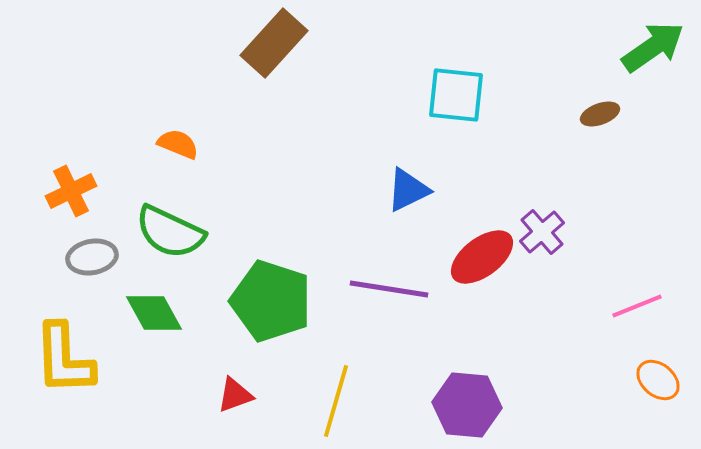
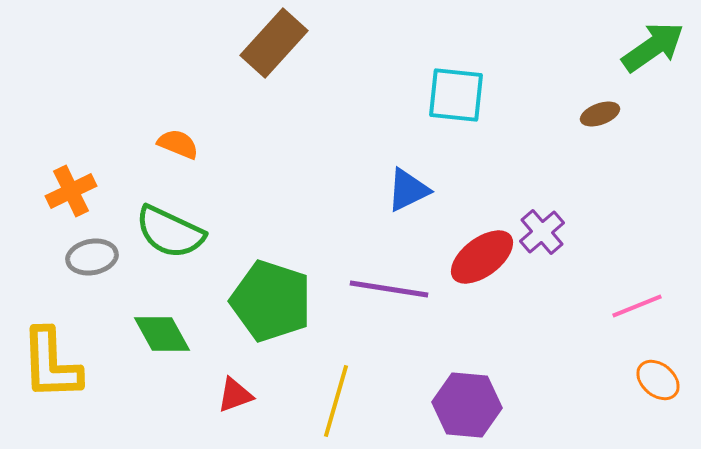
green diamond: moved 8 px right, 21 px down
yellow L-shape: moved 13 px left, 5 px down
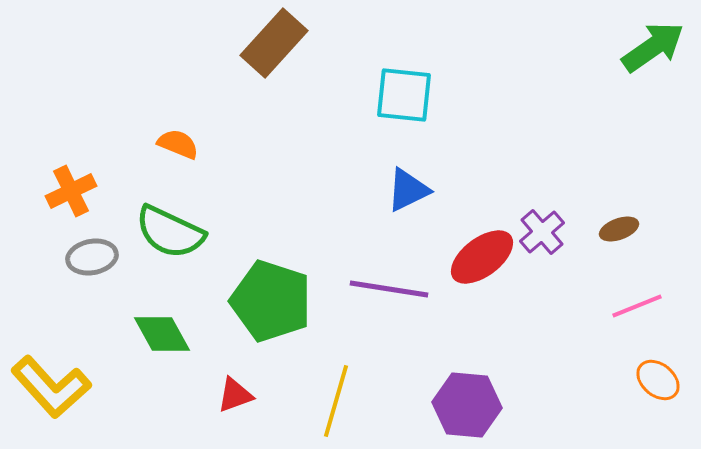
cyan square: moved 52 px left
brown ellipse: moved 19 px right, 115 px down
yellow L-shape: moved 23 px down; rotated 40 degrees counterclockwise
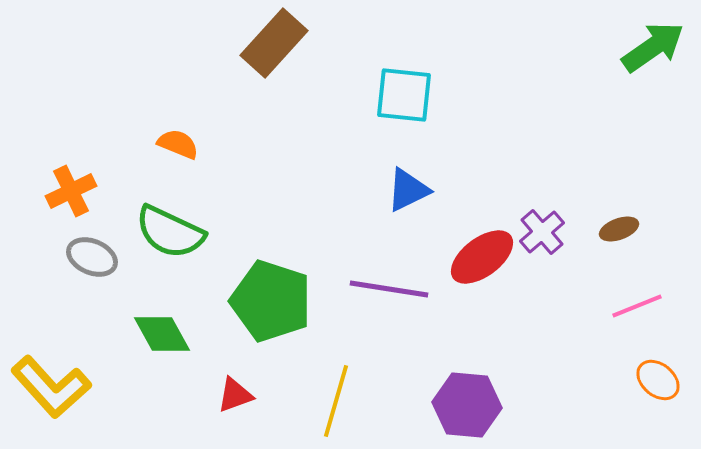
gray ellipse: rotated 33 degrees clockwise
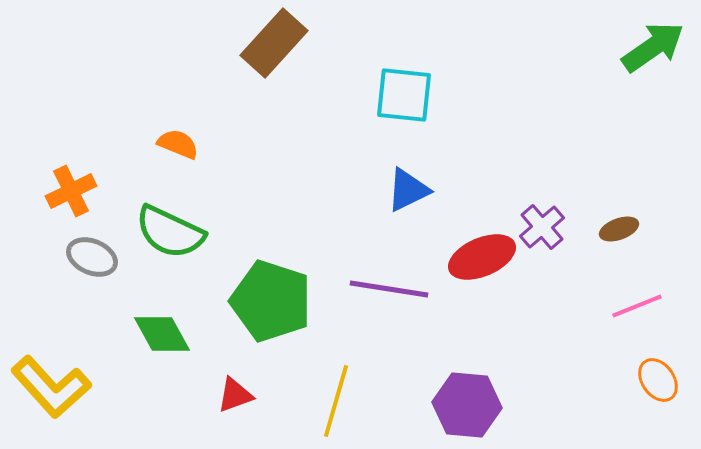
purple cross: moved 5 px up
red ellipse: rotated 14 degrees clockwise
orange ellipse: rotated 15 degrees clockwise
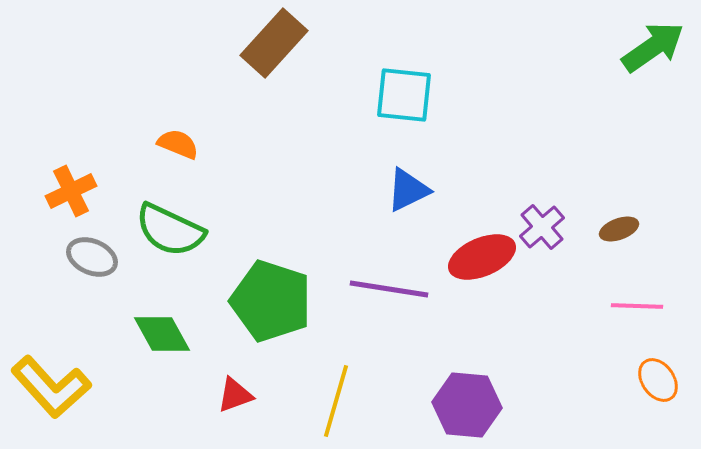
green semicircle: moved 2 px up
pink line: rotated 24 degrees clockwise
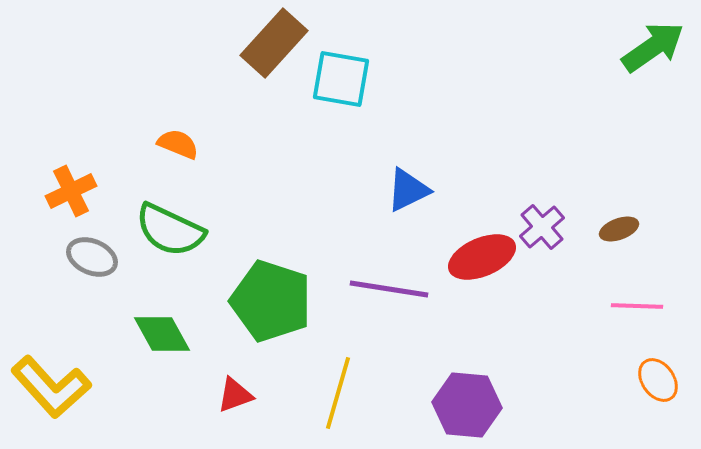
cyan square: moved 63 px left, 16 px up; rotated 4 degrees clockwise
yellow line: moved 2 px right, 8 px up
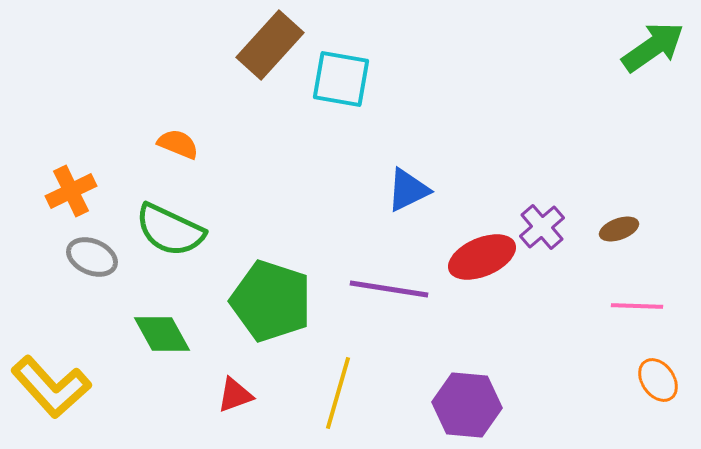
brown rectangle: moved 4 px left, 2 px down
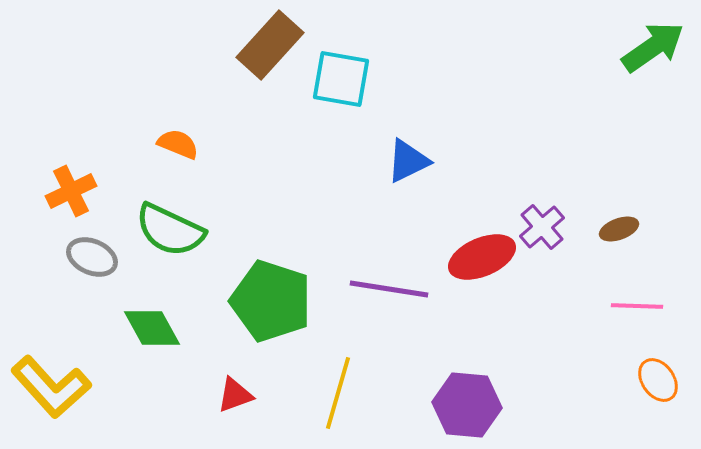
blue triangle: moved 29 px up
green diamond: moved 10 px left, 6 px up
